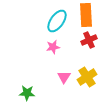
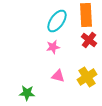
red cross: rotated 28 degrees counterclockwise
pink triangle: moved 6 px left, 1 px up; rotated 48 degrees counterclockwise
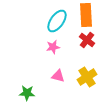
red cross: moved 2 px left
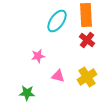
pink star: moved 15 px left, 9 px down
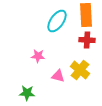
red cross: rotated 35 degrees counterclockwise
pink star: rotated 16 degrees clockwise
yellow cross: moved 7 px left, 7 px up; rotated 18 degrees counterclockwise
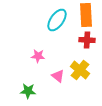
cyan ellipse: moved 1 px up
pink triangle: rotated 24 degrees clockwise
green star: moved 1 px right, 2 px up
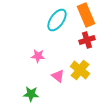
orange rectangle: rotated 20 degrees counterclockwise
red cross: rotated 21 degrees counterclockwise
green star: moved 3 px right, 3 px down
